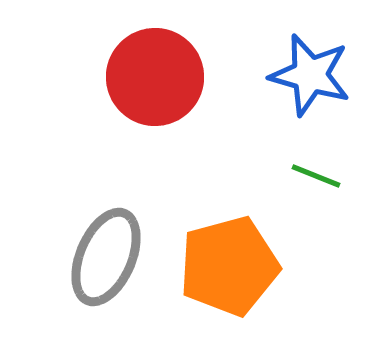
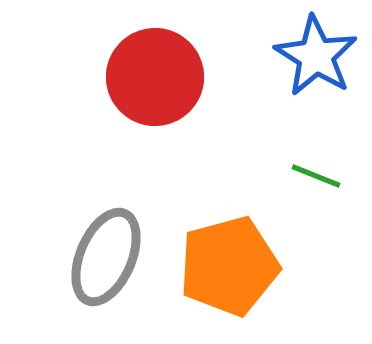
blue star: moved 6 px right, 19 px up; rotated 16 degrees clockwise
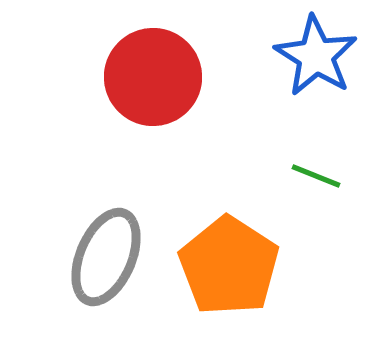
red circle: moved 2 px left
orange pentagon: rotated 24 degrees counterclockwise
